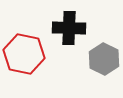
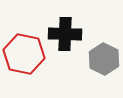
black cross: moved 4 px left, 6 px down
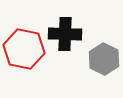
red hexagon: moved 5 px up
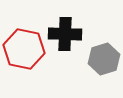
gray hexagon: rotated 16 degrees clockwise
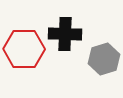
red hexagon: rotated 12 degrees counterclockwise
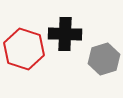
red hexagon: rotated 18 degrees clockwise
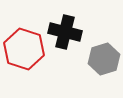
black cross: moved 2 px up; rotated 12 degrees clockwise
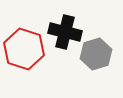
gray hexagon: moved 8 px left, 5 px up
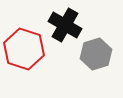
black cross: moved 7 px up; rotated 16 degrees clockwise
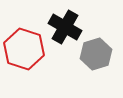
black cross: moved 2 px down
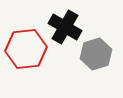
red hexagon: moved 2 px right; rotated 24 degrees counterclockwise
